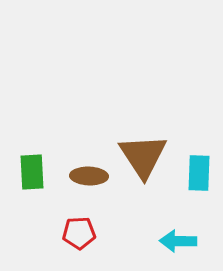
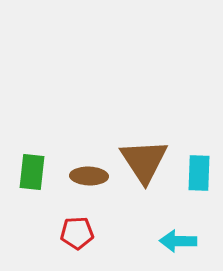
brown triangle: moved 1 px right, 5 px down
green rectangle: rotated 9 degrees clockwise
red pentagon: moved 2 px left
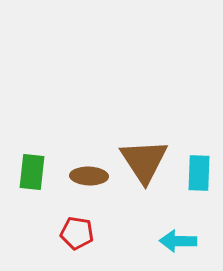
red pentagon: rotated 12 degrees clockwise
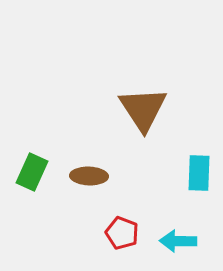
brown triangle: moved 1 px left, 52 px up
green rectangle: rotated 18 degrees clockwise
red pentagon: moved 45 px right; rotated 12 degrees clockwise
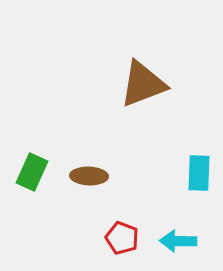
brown triangle: moved 25 px up; rotated 42 degrees clockwise
red pentagon: moved 5 px down
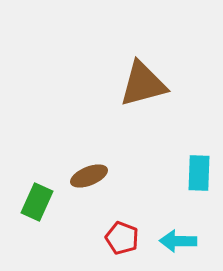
brown triangle: rotated 6 degrees clockwise
green rectangle: moved 5 px right, 30 px down
brown ellipse: rotated 24 degrees counterclockwise
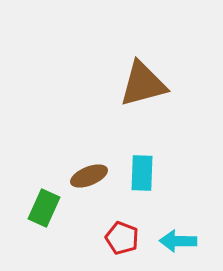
cyan rectangle: moved 57 px left
green rectangle: moved 7 px right, 6 px down
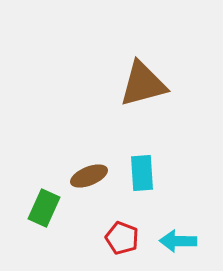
cyan rectangle: rotated 6 degrees counterclockwise
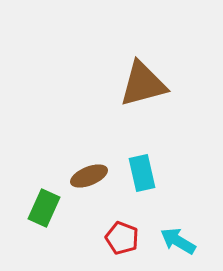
cyan rectangle: rotated 9 degrees counterclockwise
cyan arrow: rotated 30 degrees clockwise
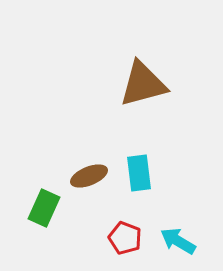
cyan rectangle: moved 3 px left; rotated 6 degrees clockwise
red pentagon: moved 3 px right
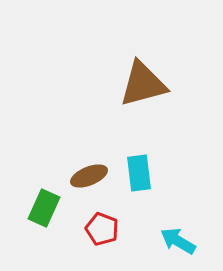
red pentagon: moved 23 px left, 9 px up
